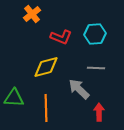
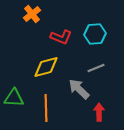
gray line: rotated 24 degrees counterclockwise
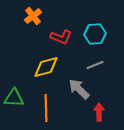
orange cross: moved 1 px right, 2 px down
gray line: moved 1 px left, 3 px up
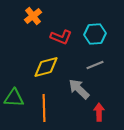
orange line: moved 2 px left
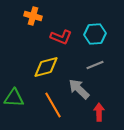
orange cross: rotated 36 degrees counterclockwise
orange line: moved 9 px right, 3 px up; rotated 28 degrees counterclockwise
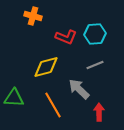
red L-shape: moved 5 px right
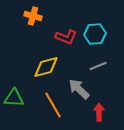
gray line: moved 3 px right, 1 px down
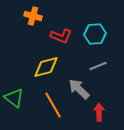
red L-shape: moved 5 px left, 1 px up
green triangle: rotated 35 degrees clockwise
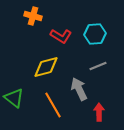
red L-shape: rotated 10 degrees clockwise
gray arrow: rotated 20 degrees clockwise
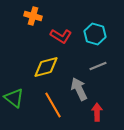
cyan hexagon: rotated 20 degrees clockwise
red arrow: moved 2 px left
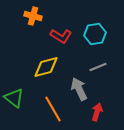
cyan hexagon: rotated 25 degrees counterclockwise
gray line: moved 1 px down
orange line: moved 4 px down
red arrow: rotated 18 degrees clockwise
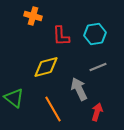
red L-shape: rotated 55 degrees clockwise
